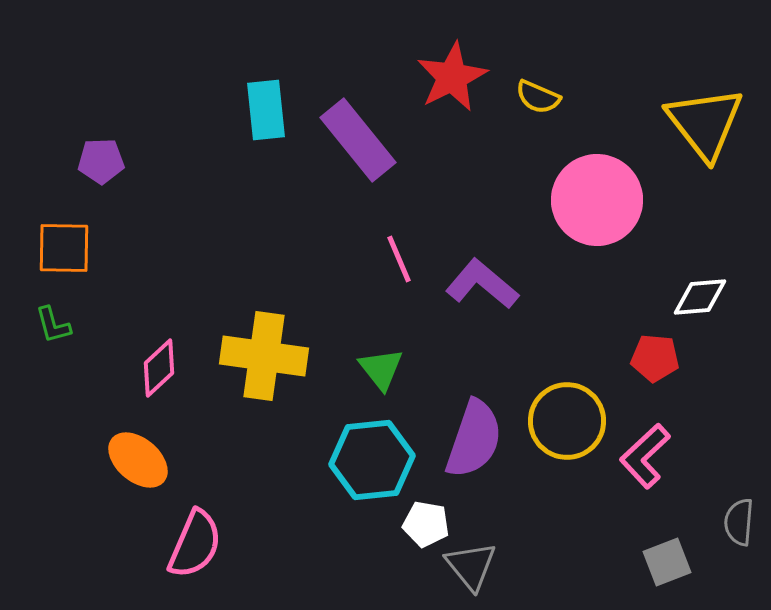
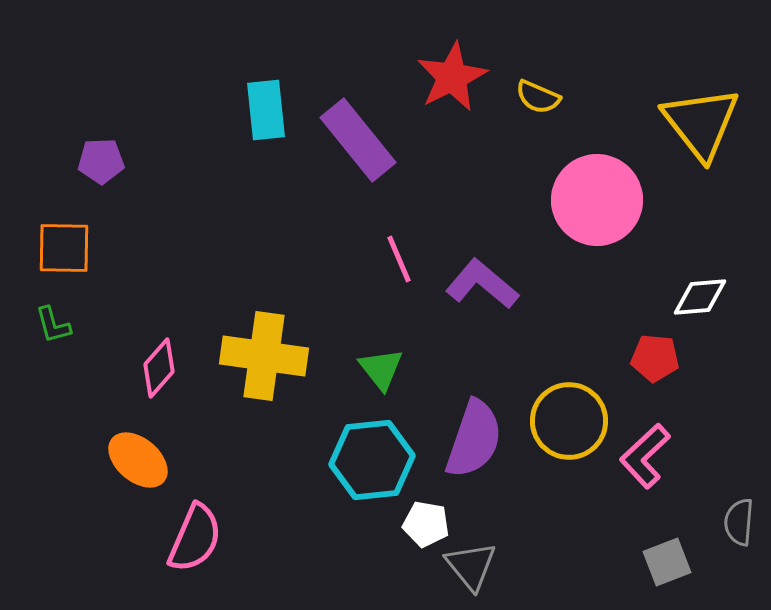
yellow triangle: moved 4 px left
pink diamond: rotated 6 degrees counterclockwise
yellow circle: moved 2 px right
pink semicircle: moved 6 px up
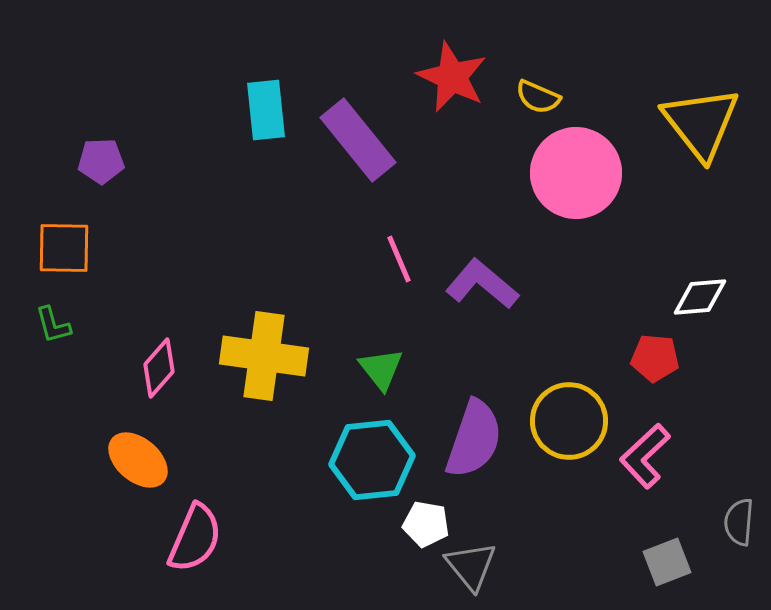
red star: rotated 20 degrees counterclockwise
pink circle: moved 21 px left, 27 px up
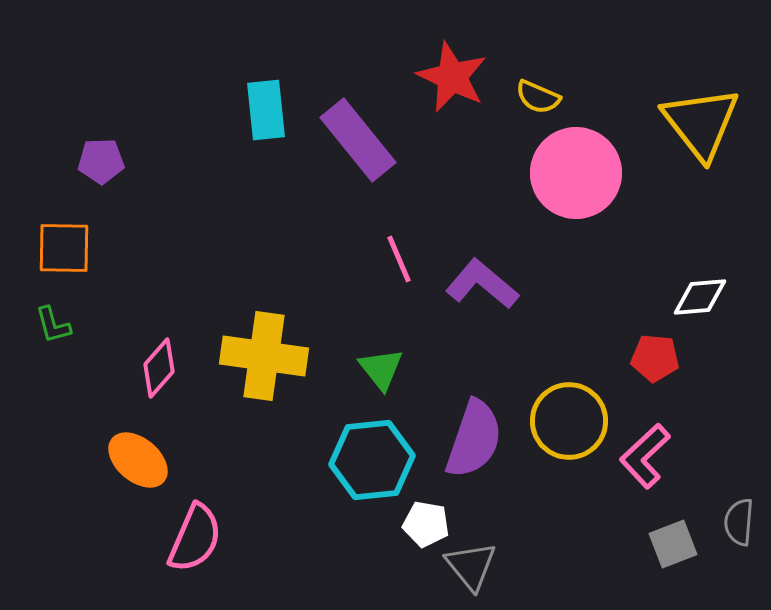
gray square: moved 6 px right, 18 px up
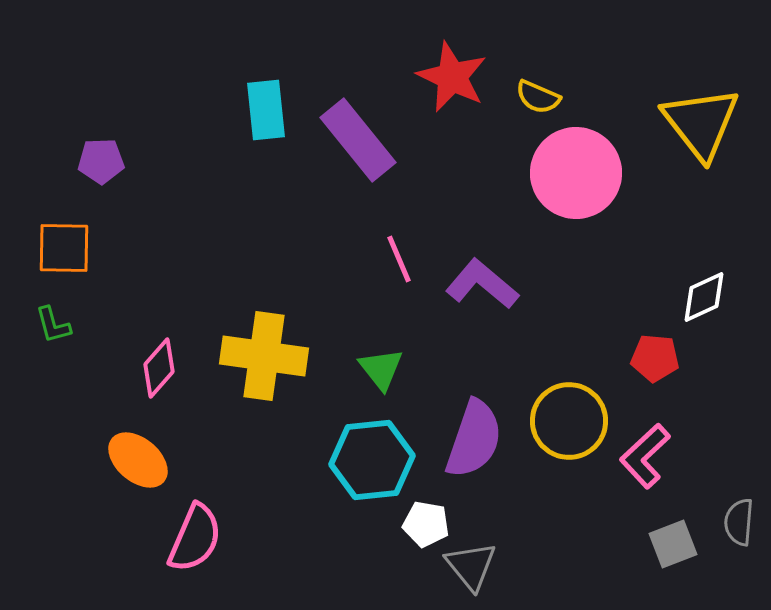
white diamond: moved 4 px right; rotated 20 degrees counterclockwise
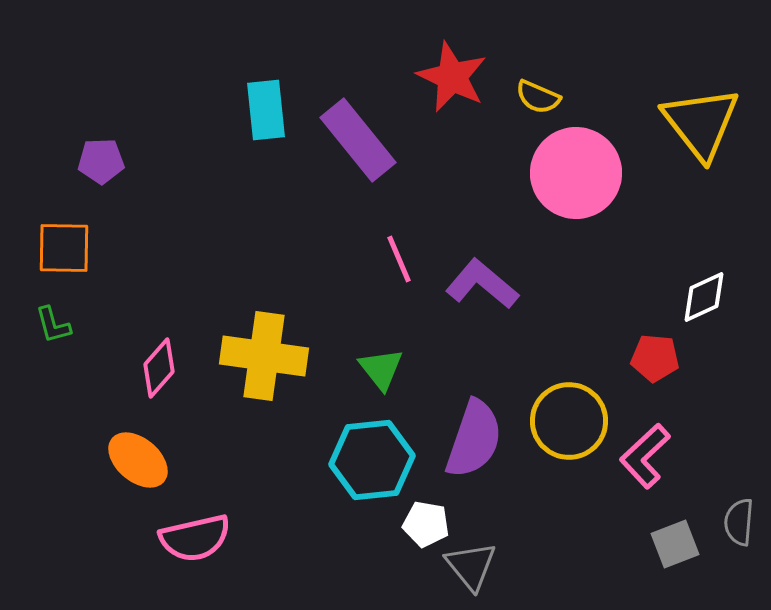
pink semicircle: rotated 54 degrees clockwise
gray square: moved 2 px right
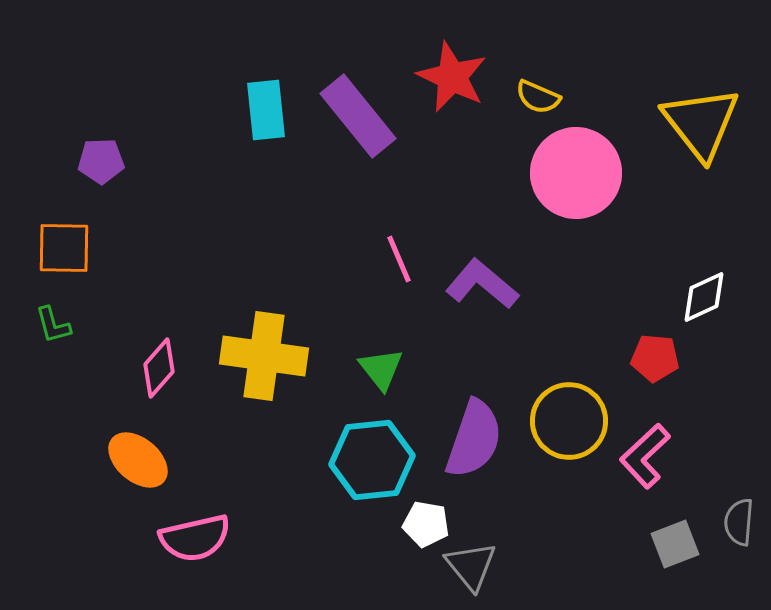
purple rectangle: moved 24 px up
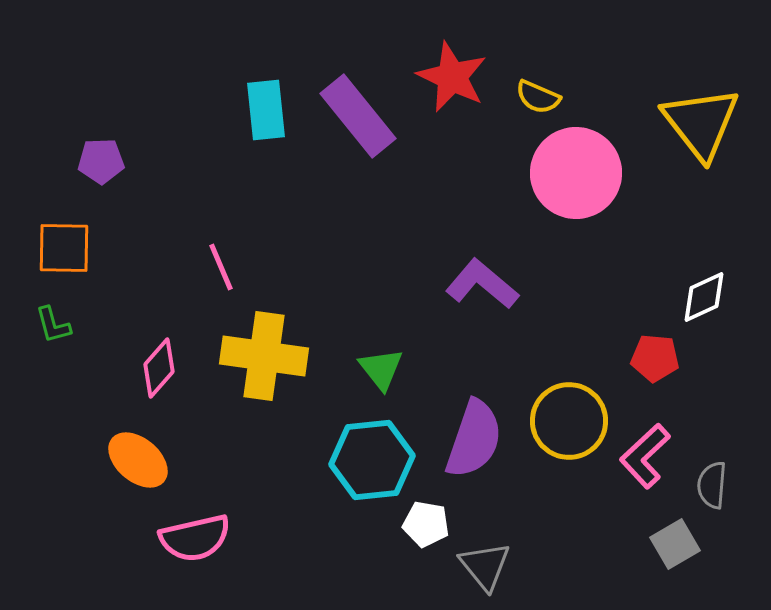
pink line: moved 178 px left, 8 px down
gray semicircle: moved 27 px left, 37 px up
gray square: rotated 9 degrees counterclockwise
gray triangle: moved 14 px right
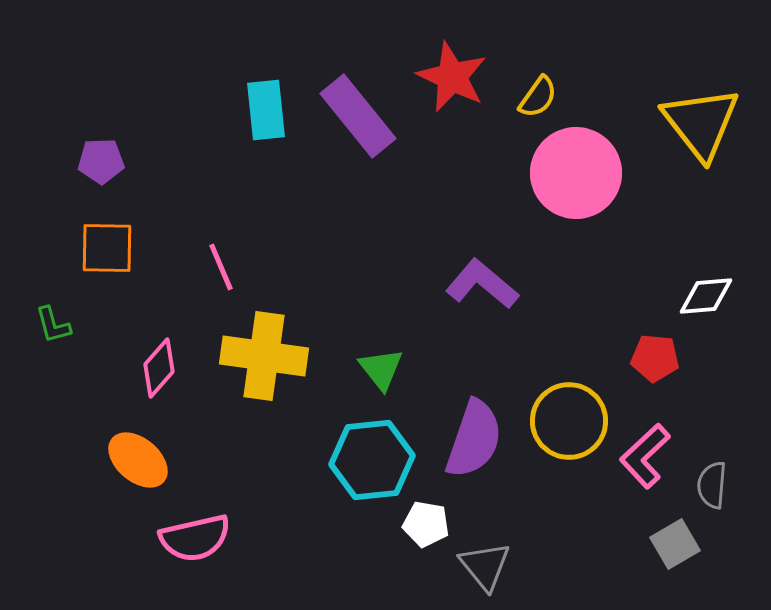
yellow semicircle: rotated 78 degrees counterclockwise
orange square: moved 43 px right
white diamond: moved 2 px right, 1 px up; rotated 20 degrees clockwise
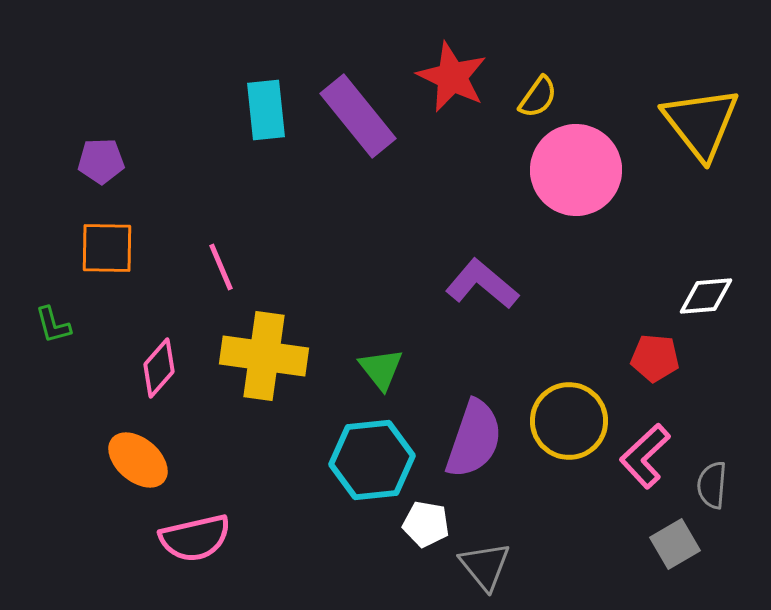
pink circle: moved 3 px up
